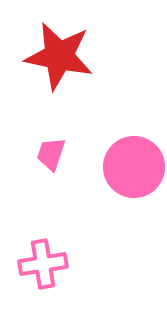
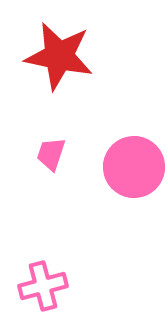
pink cross: moved 22 px down; rotated 6 degrees counterclockwise
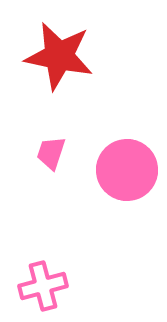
pink trapezoid: moved 1 px up
pink circle: moved 7 px left, 3 px down
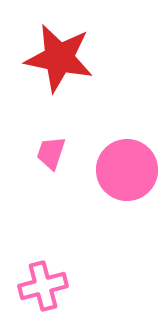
red star: moved 2 px down
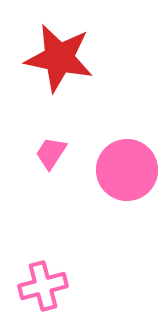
pink trapezoid: rotated 15 degrees clockwise
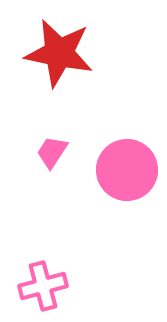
red star: moved 5 px up
pink trapezoid: moved 1 px right, 1 px up
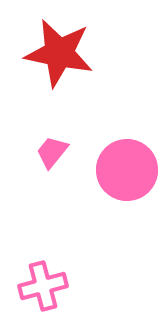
pink trapezoid: rotated 6 degrees clockwise
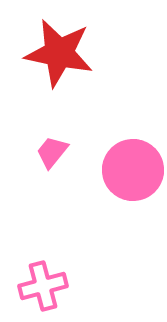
pink circle: moved 6 px right
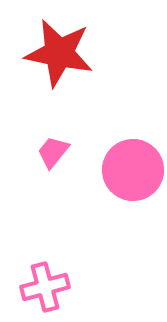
pink trapezoid: moved 1 px right
pink cross: moved 2 px right, 1 px down
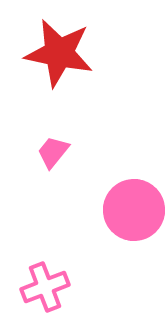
pink circle: moved 1 px right, 40 px down
pink cross: rotated 6 degrees counterclockwise
